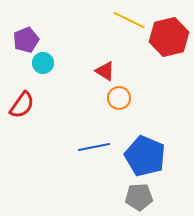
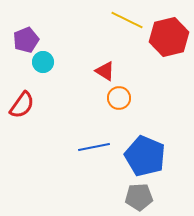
yellow line: moved 2 px left
cyan circle: moved 1 px up
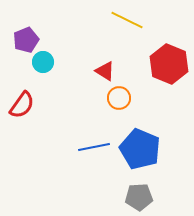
red hexagon: moved 27 px down; rotated 24 degrees counterclockwise
blue pentagon: moved 5 px left, 7 px up
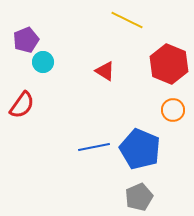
orange circle: moved 54 px right, 12 px down
gray pentagon: rotated 20 degrees counterclockwise
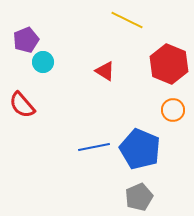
red semicircle: rotated 104 degrees clockwise
